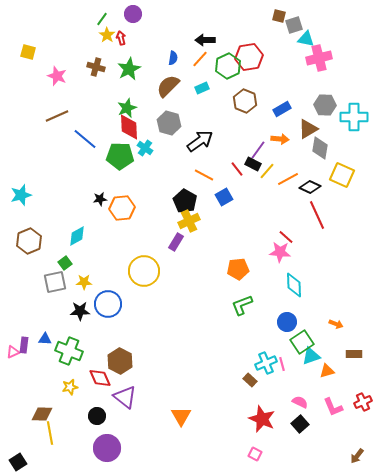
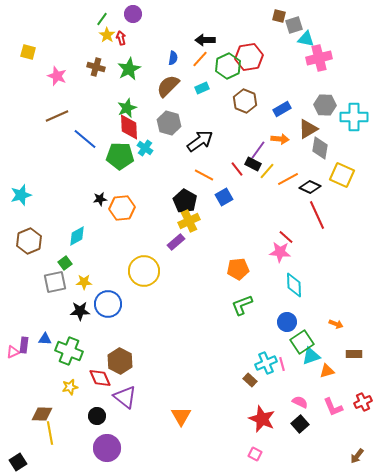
purple rectangle at (176, 242): rotated 18 degrees clockwise
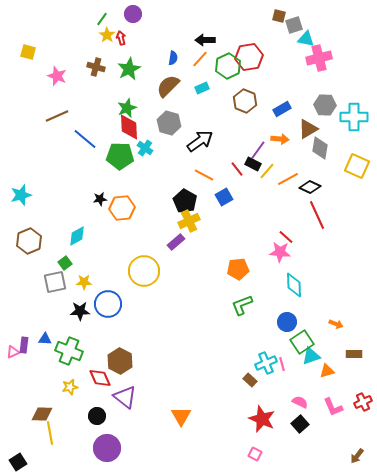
yellow square at (342, 175): moved 15 px right, 9 px up
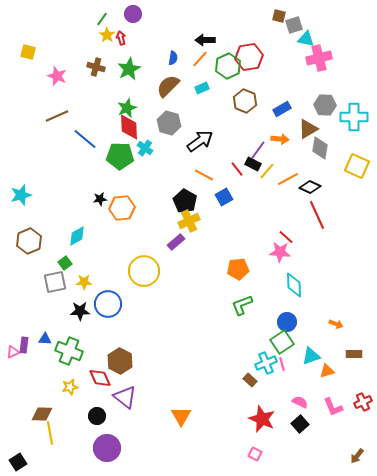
green square at (302, 342): moved 20 px left
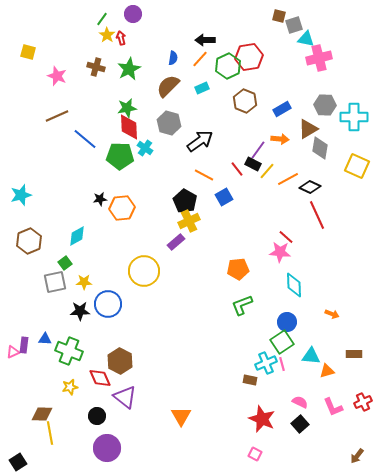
green star at (127, 108): rotated 12 degrees clockwise
orange arrow at (336, 324): moved 4 px left, 10 px up
cyan triangle at (311, 356): rotated 24 degrees clockwise
brown rectangle at (250, 380): rotated 32 degrees counterclockwise
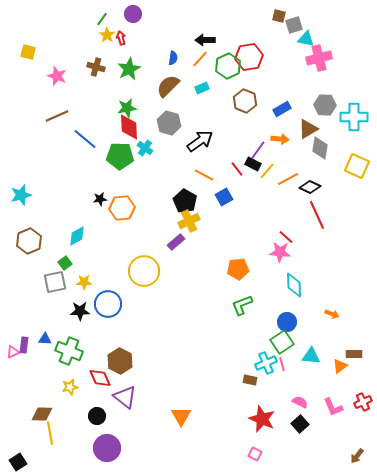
orange triangle at (327, 371): moved 13 px right, 5 px up; rotated 21 degrees counterclockwise
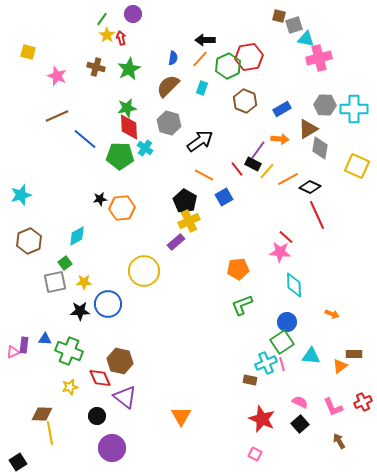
cyan rectangle at (202, 88): rotated 48 degrees counterclockwise
cyan cross at (354, 117): moved 8 px up
brown hexagon at (120, 361): rotated 15 degrees counterclockwise
purple circle at (107, 448): moved 5 px right
brown arrow at (357, 456): moved 18 px left, 15 px up; rotated 112 degrees clockwise
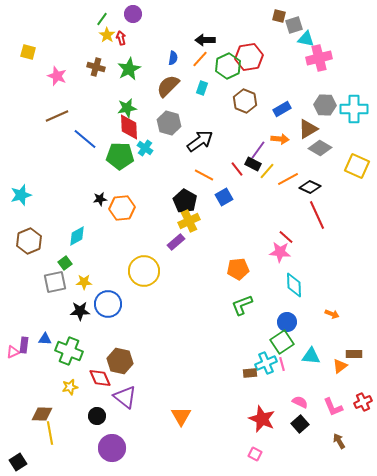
gray diamond at (320, 148): rotated 70 degrees counterclockwise
brown rectangle at (250, 380): moved 7 px up; rotated 16 degrees counterclockwise
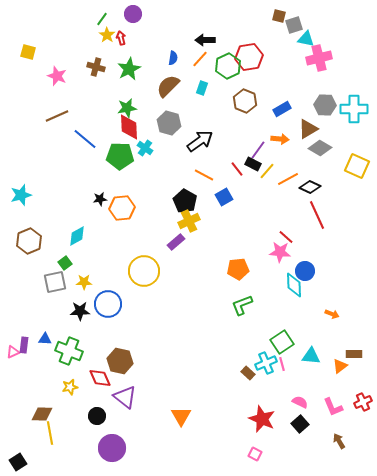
blue circle at (287, 322): moved 18 px right, 51 px up
brown rectangle at (250, 373): moved 2 px left; rotated 48 degrees clockwise
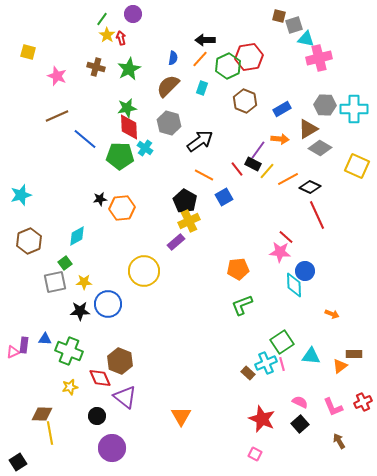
brown hexagon at (120, 361): rotated 10 degrees clockwise
